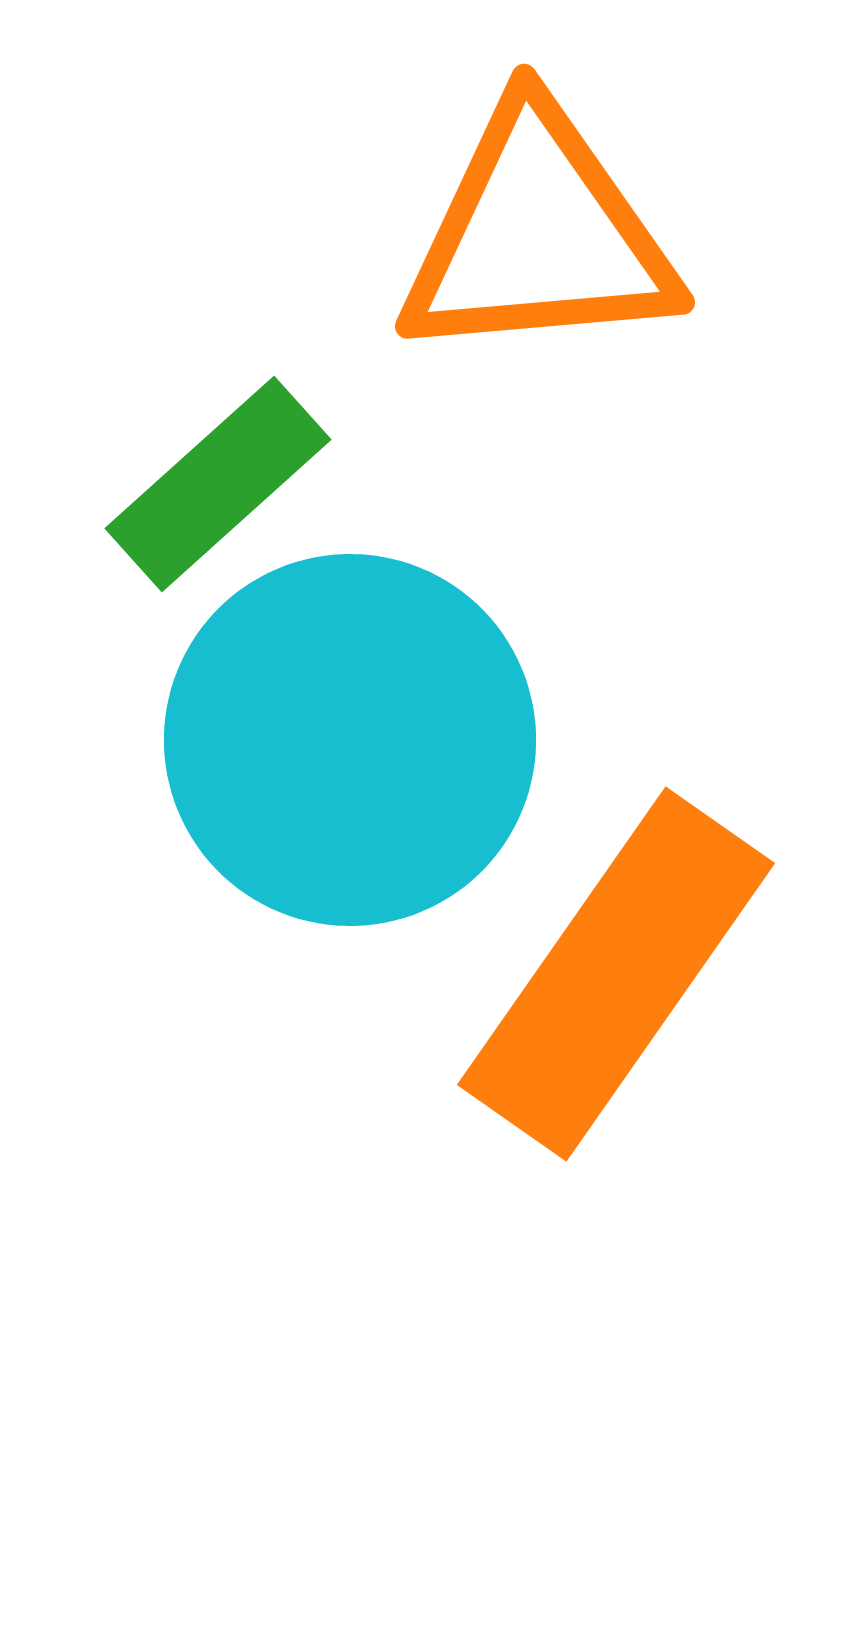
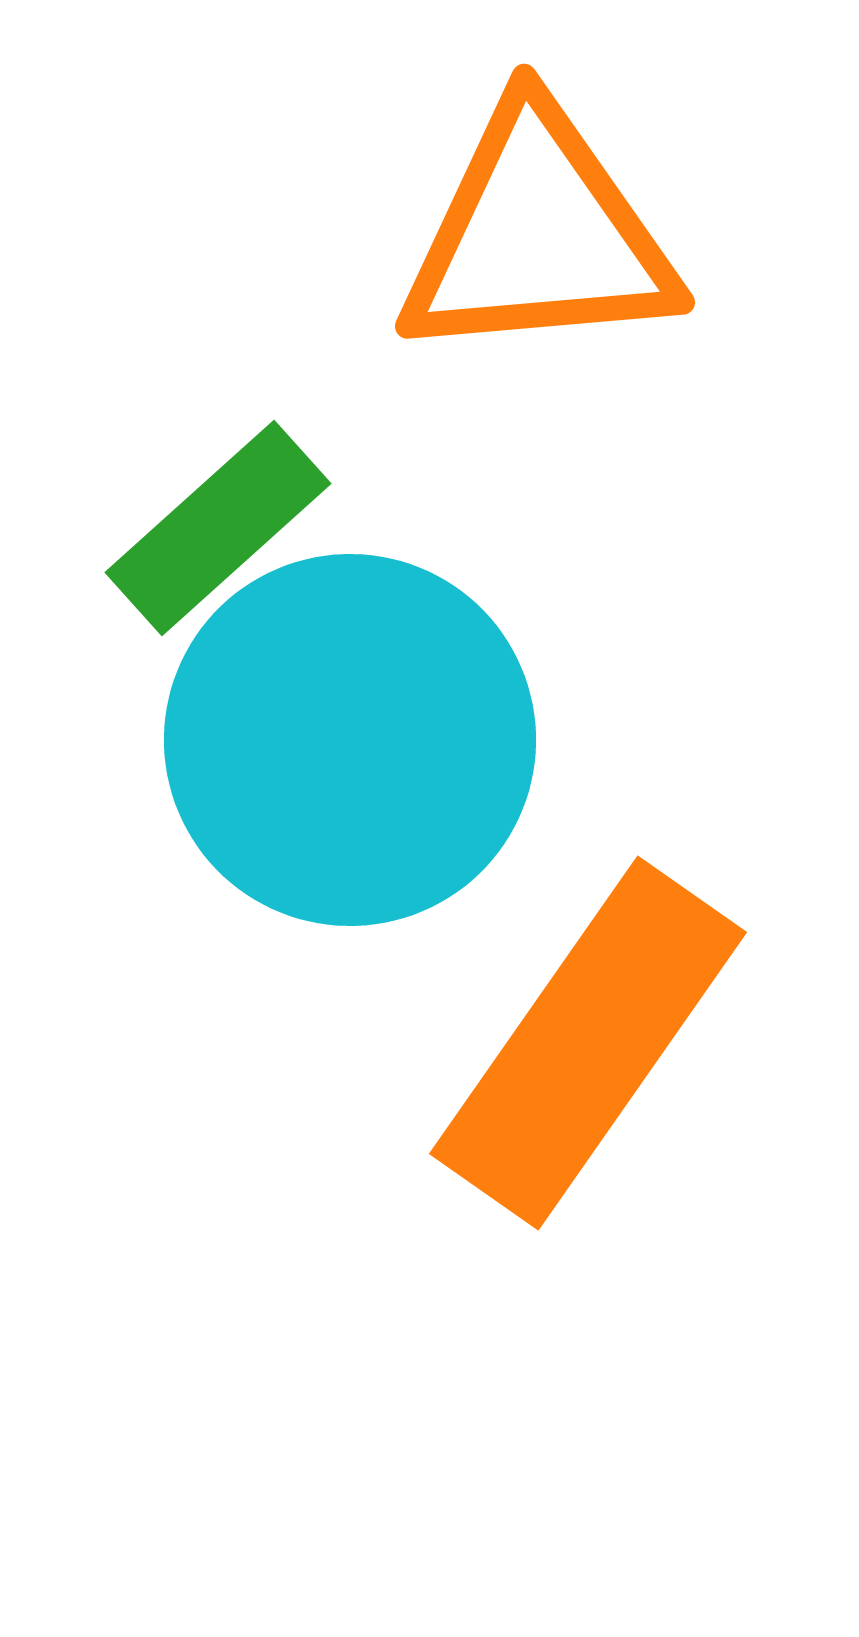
green rectangle: moved 44 px down
orange rectangle: moved 28 px left, 69 px down
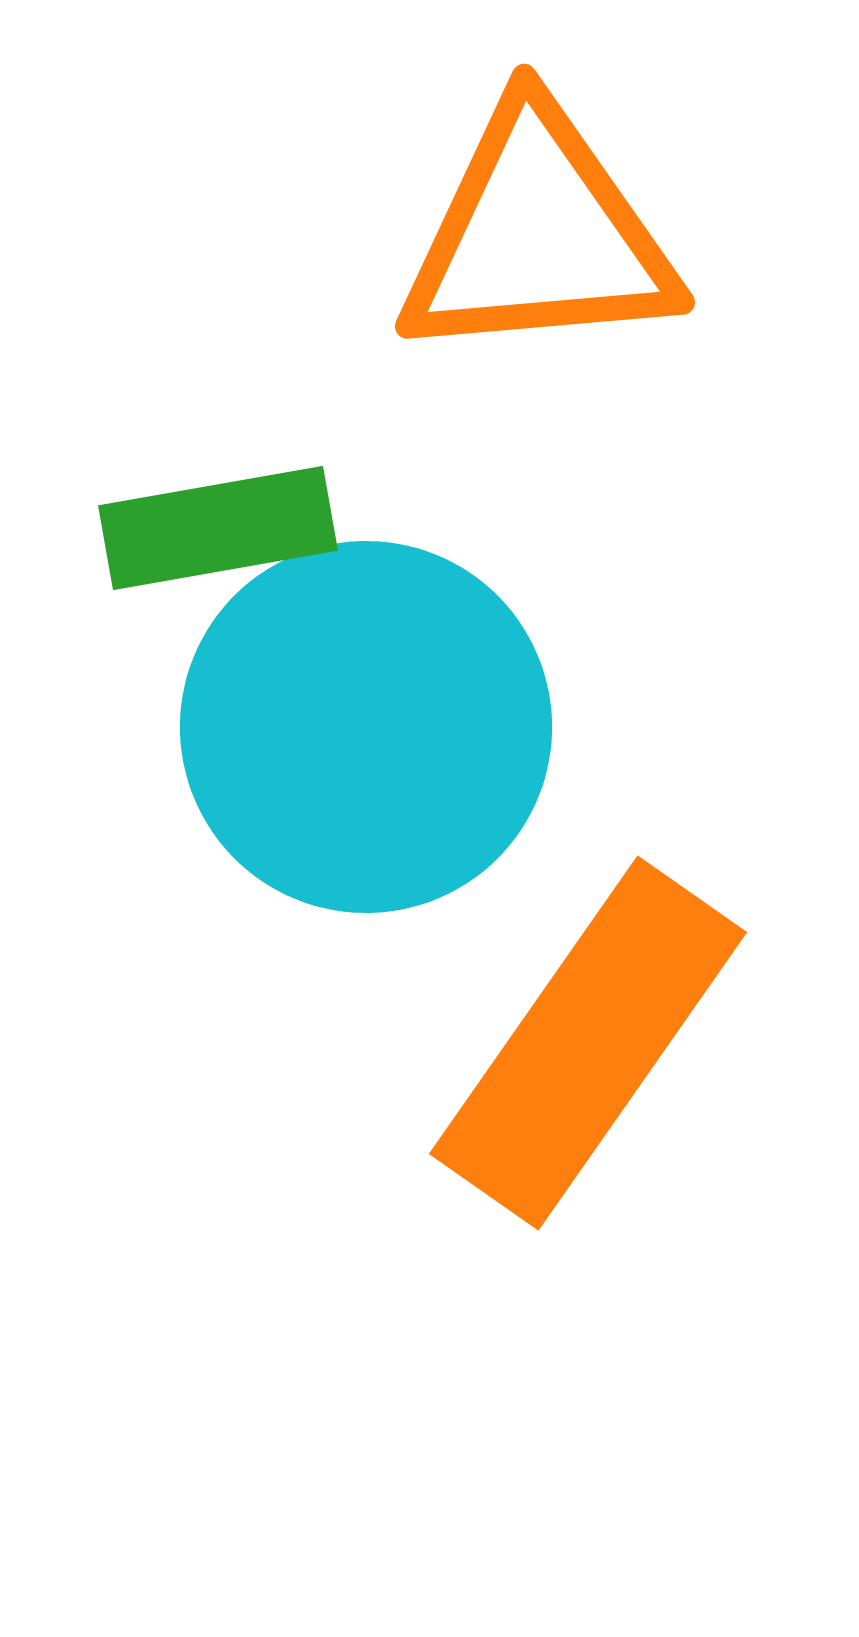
green rectangle: rotated 32 degrees clockwise
cyan circle: moved 16 px right, 13 px up
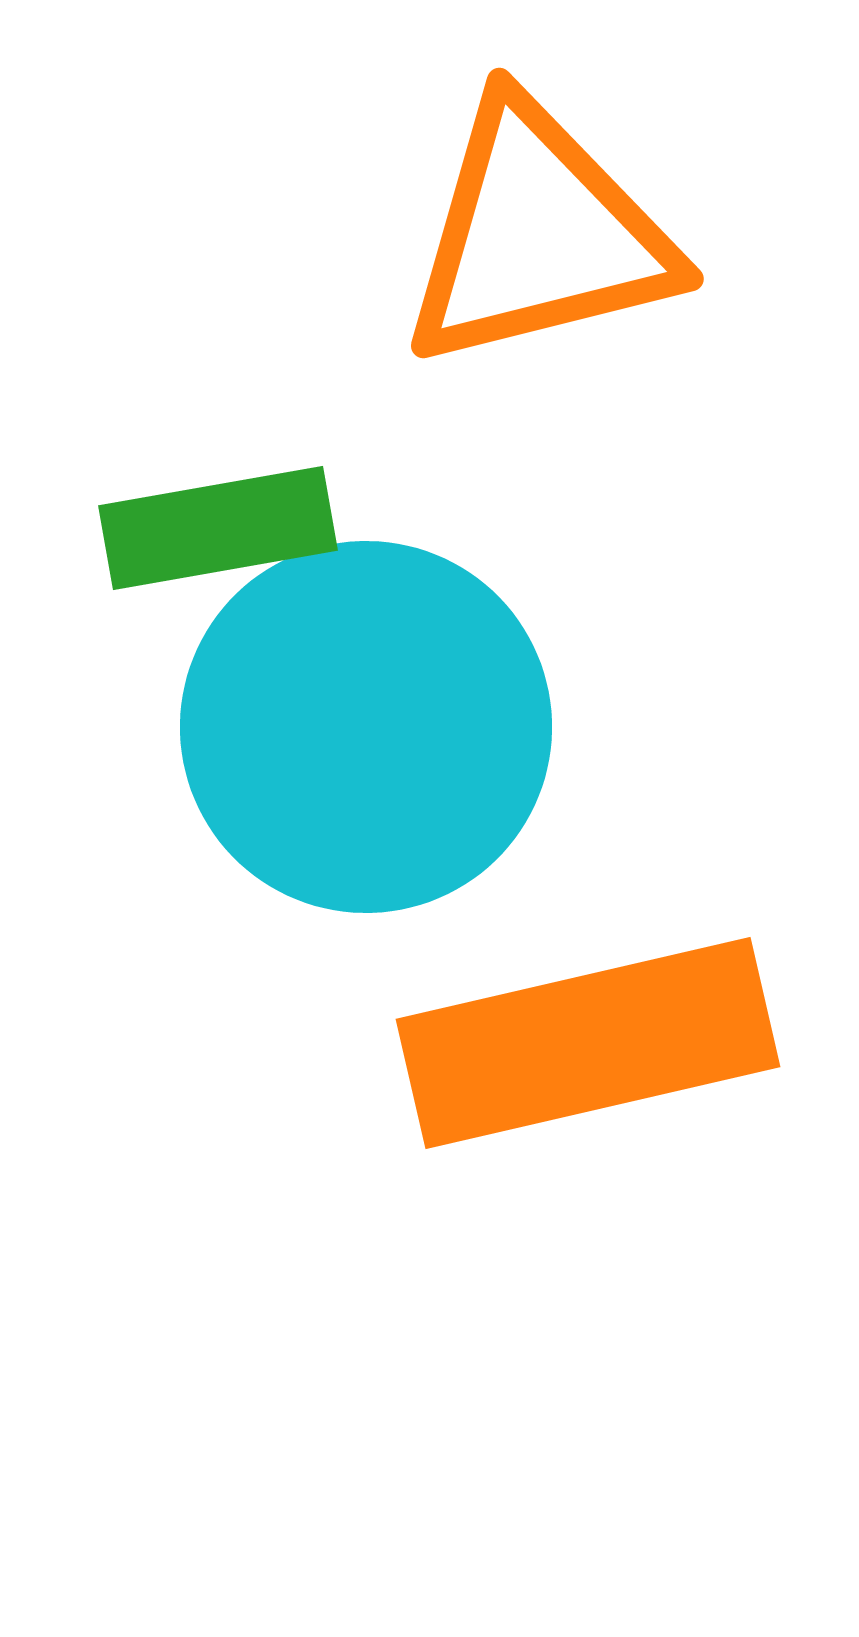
orange triangle: rotated 9 degrees counterclockwise
orange rectangle: rotated 42 degrees clockwise
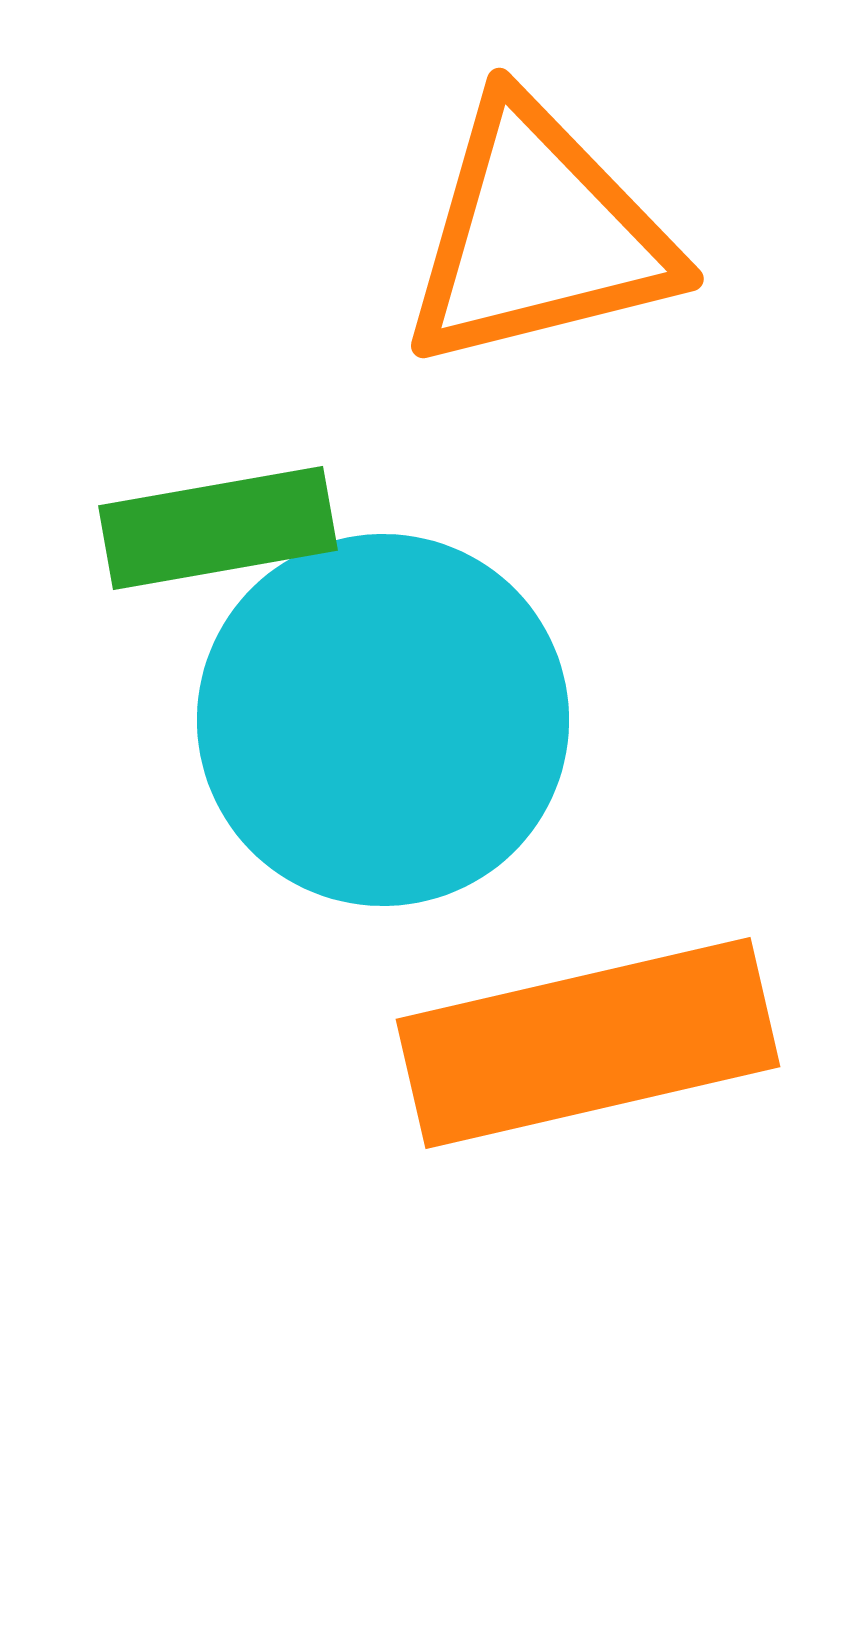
cyan circle: moved 17 px right, 7 px up
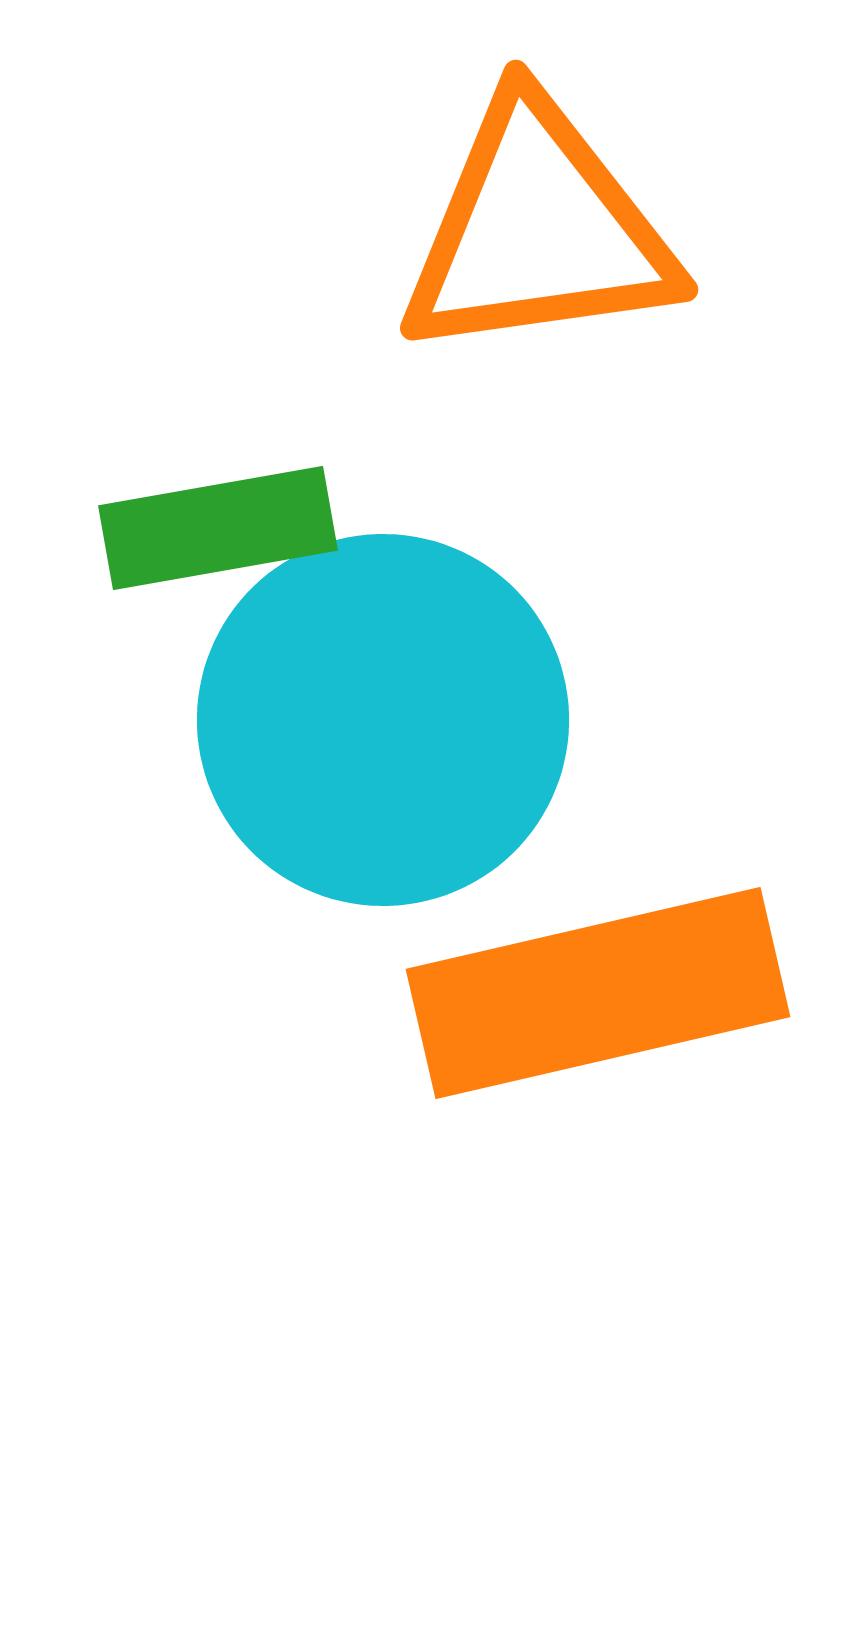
orange triangle: moved 5 px up; rotated 6 degrees clockwise
orange rectangle: moved 10 px right, 50 px up
